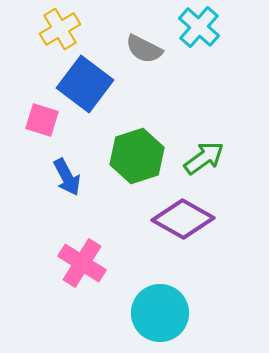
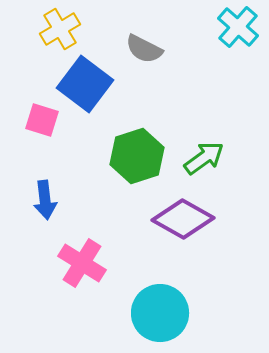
cyan cross: moved 39 px right
blue arrow: moved 22 px left, 23 px down; rotated 21 degrees clockwise
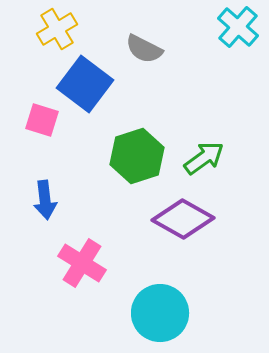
yellow cross: moved 3 px left
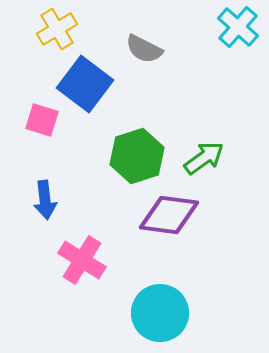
purple diamond: moved 14 px left, 4 px up; rotated 22 degrees counterclockwise
pink cross: moved 3 px up
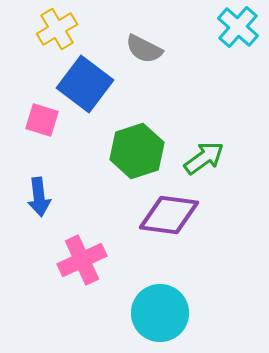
green hexagon: moved 5 px up
blue arrow: moved 6 px left, 3 px up
pink cross: rotated 33 degrees clockwise
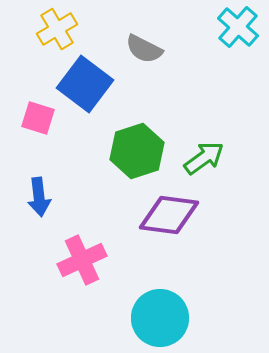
pink square: moved 4 px left, 2 px up
cyan circle: moved 5 px down
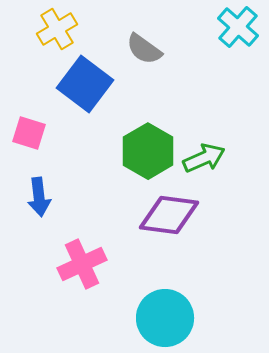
gray semicircle: rotated 9 degrees clockwise
pink square: moved 9 px left, 15 px down
green hexagon: moved 11 px right; rotated 12 degrees counterclockwise
green arrow: rotated 12 degrees clockwise
pink cross: moved 4 px down
cyan circle: moved 5 px right
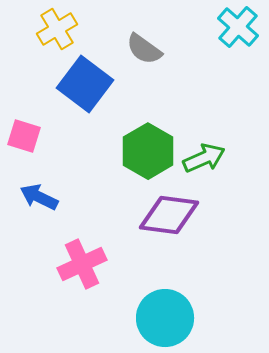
pink square: moved 5 px left, 3 px down
blue arrow: rotated 123 degrees clockwise
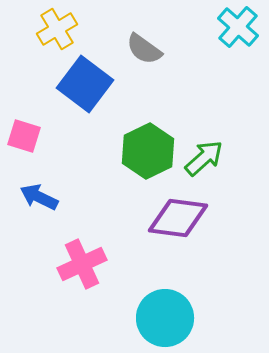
green hexagon: rotated 4 degrees clockwise
green arrow: rotated 18 degrees counterclockwise
purple diamond: moved 9 px right, 3 px down
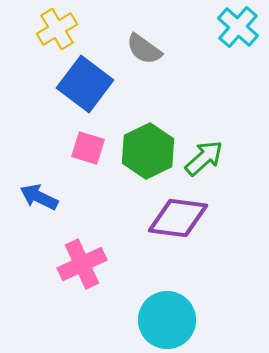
pink square: moved 64 px right, 12 px down
cyan circle: moved 2 px right, 2 px down
